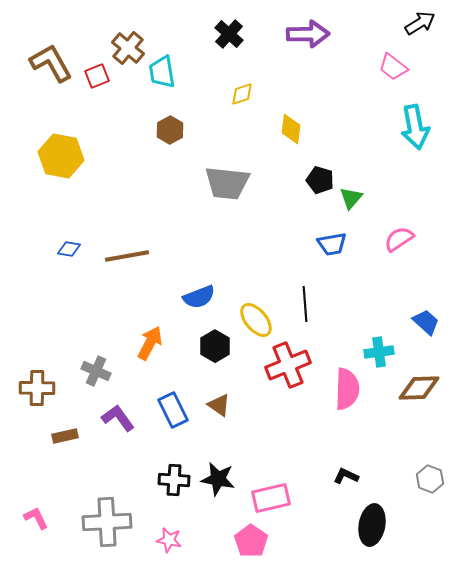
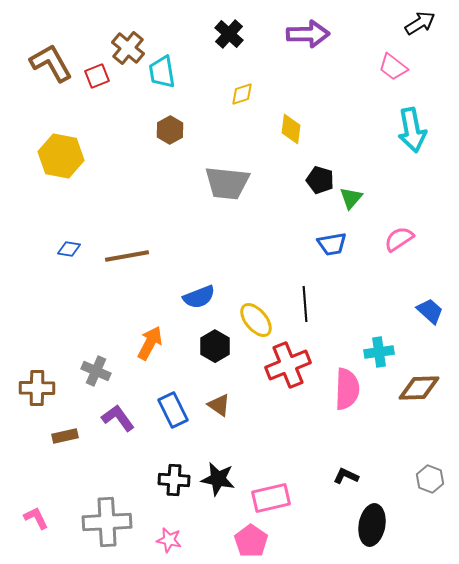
cyan arrow at (415, 127): moved 3 px left, 3 px down
blue trapezoid at (426, 322): moved 4 px right, 11 px up
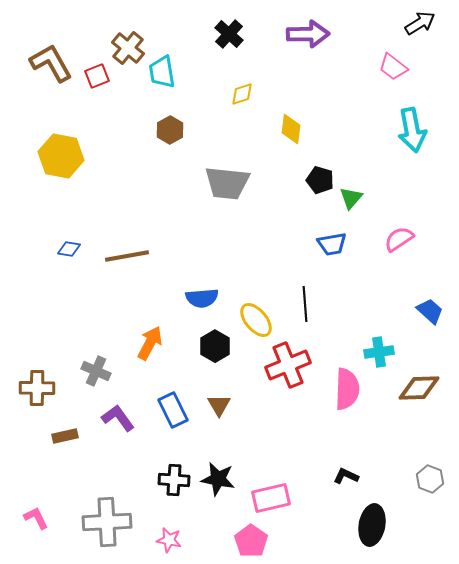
blue semicircle at (199, 297): moved 3 px right, 1 px down; rotated 16 degrees clockwise
brown triangle at (219, 405): rotated 25 degrees clockwise
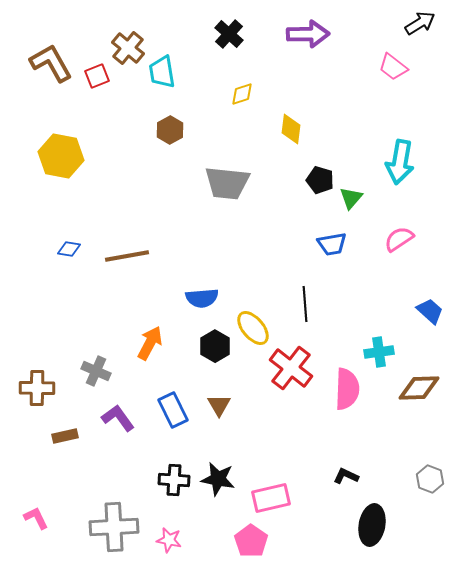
cyan arrow at (412, 130): moved 12 px left, 32 px down; rotated 21 degrees clockwise
yellow ellipse at (256, 320): moved 3 px left, 8 px down
red cross at (288, 365): moved 3 px right, 3 px down; rotated 30 degrees counterclockwise
gray cross at (107, 522): moved 7 px right, 5 px down
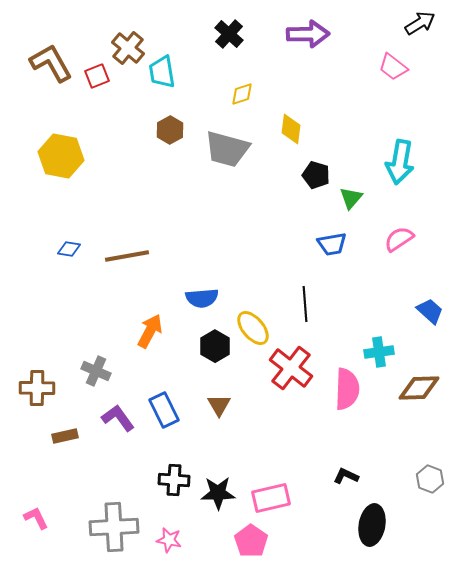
black pentagon at (320, 180): moved 4 px left, 5 px up
gray trapezoid at (227, 183): moved 34 px up; rotated 9 degrees clockwise
orange arrow at (150, 343): moved 12 px up
blue rectangle at (173, 410): moved 9 px left
black star at (218, 479): moved 14 px down; rotated 12 degrees counterclockwise
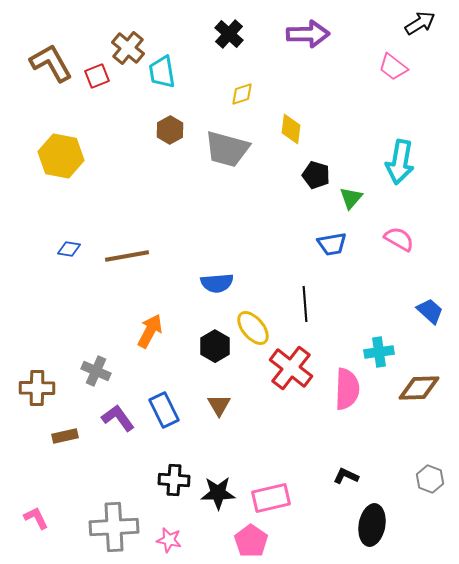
pink semicircle at (399, 239): rotated 64 degrees clockwise
blue semicircle at (202, 298): moved 15 px right, 15 px up
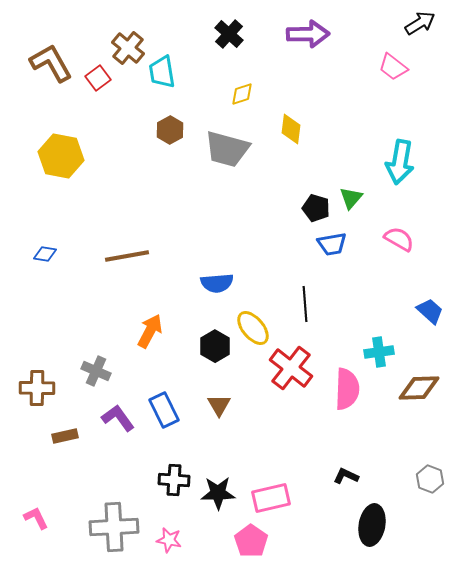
red square at (97, 76): moved 1 px right, 2 px down; rotated 15 degrees counterclockwise
black pentagon at (316, 175): moved 33 px down
blue diamond at (69, 249): moved 24 px left, 5 px down
